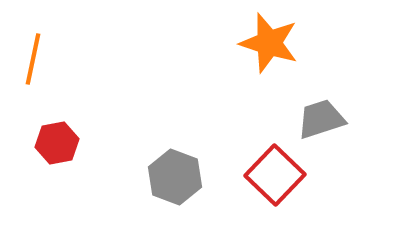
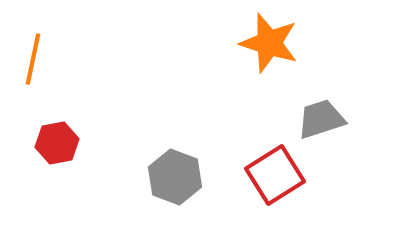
red square: rotated 14 degrees clockwise
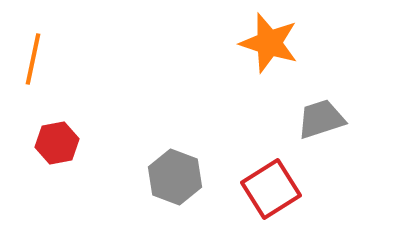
red square: moved 4 px left, 14 px down
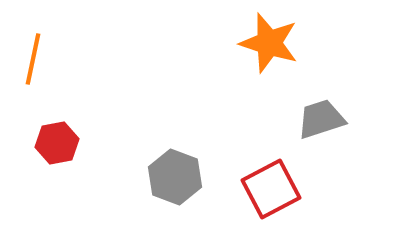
red square: rotated 4 degrees clockwise
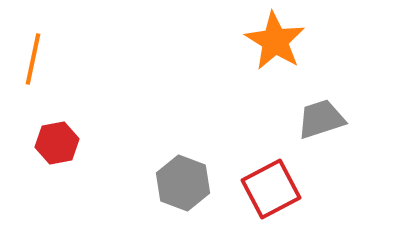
orange star: moved 6 px right, 2 px up; rotated 14 degrees clockwise
gray hexagon: moved 8 px right, 6 px down
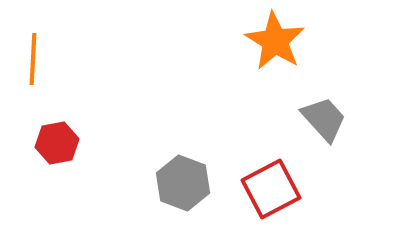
orange line: rotated 9 degrees counterclockwise
gray trapezoid: moved 3 px right; rotated 66 degrees clockwise
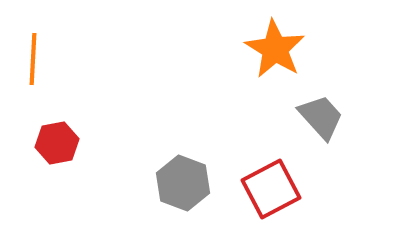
orange star: moved 8 px down
gray trapezoid: moved 3 px left, 2 px up
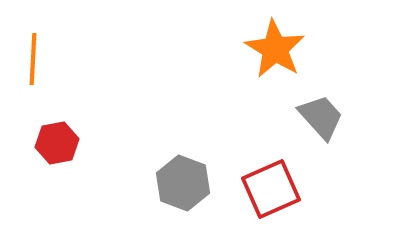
red square: rotated 4 degrees clockwise
